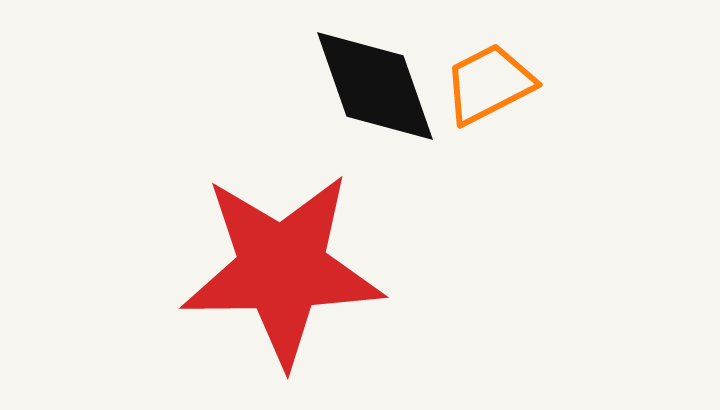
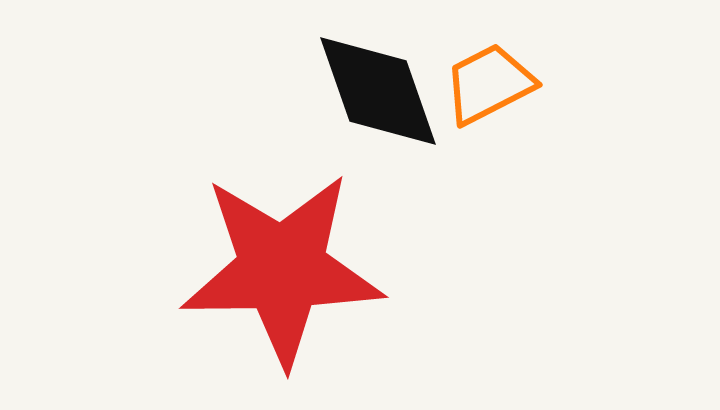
black diamond: moved 3 px right, 5 px down
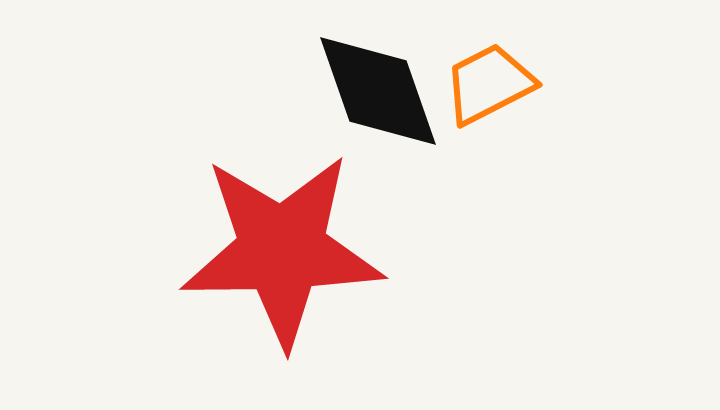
red star: moved 19 px up
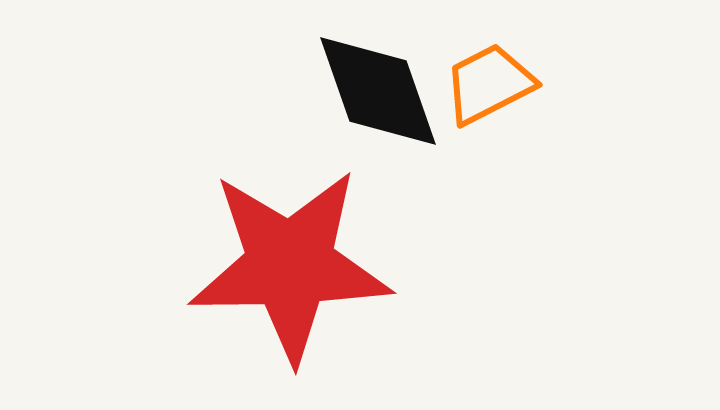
red star: moved 8 px right, 15 px down
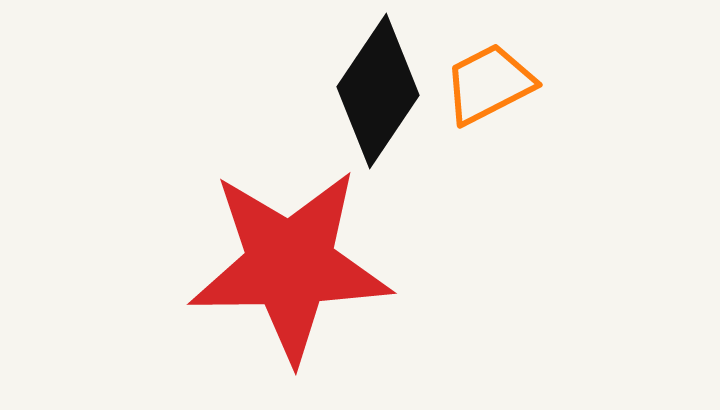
black diamond: rotated 53 degrees clockwise
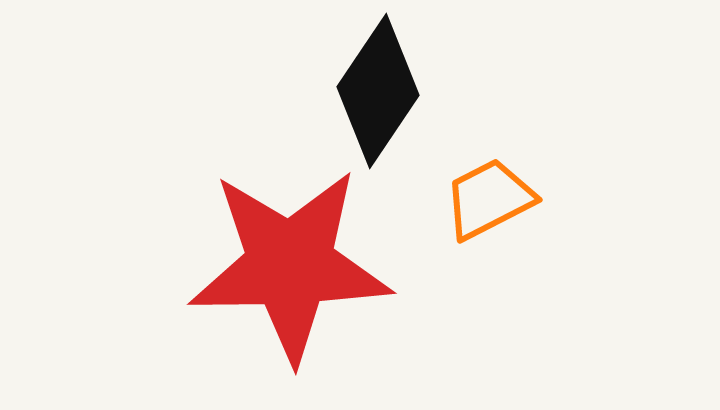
orange trapezoid: moved 115 px down
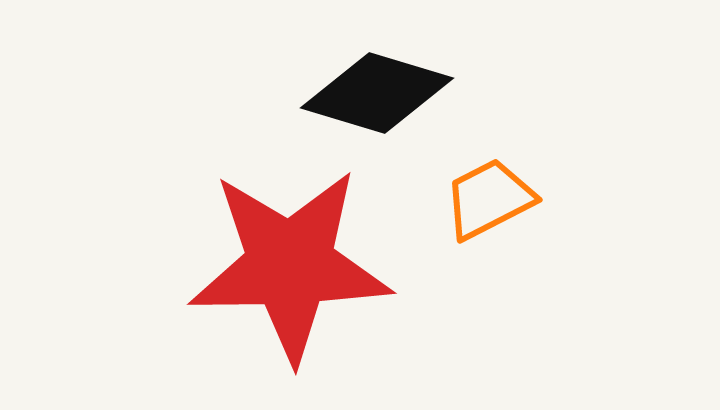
black diamond: moved 1 px left, 2 px down; rotated 73 degrees clockwise
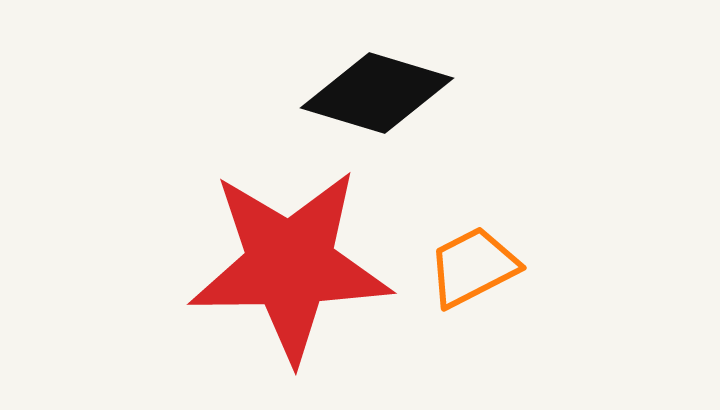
orange trapezoid: moved 16 px left, 68 px down
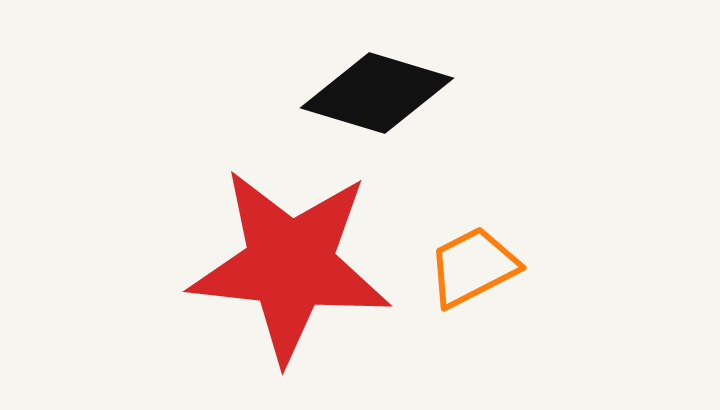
red star: rotated 7 degrees clockwise
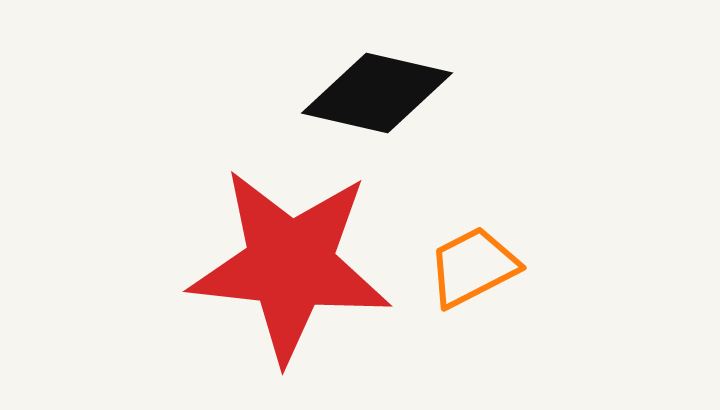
black diamond: rotated 4 degrees counterclockwise
